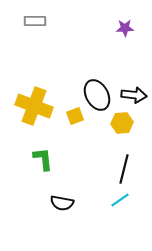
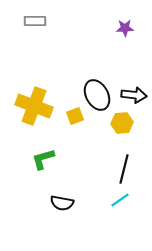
green L-shape: rotated 100 degrees counterclockwise
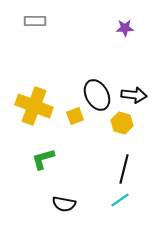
yellow hexagon: rotated 20 degrees clockwise
black semicircle: moved 2 px right, 1 px down
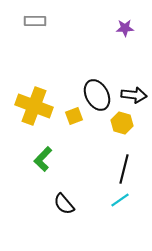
yellow square: moved 1 px left
green L-shape: rotated 30 degrees counterclockwise
black semicircle: rotated 40 degrees clockwise
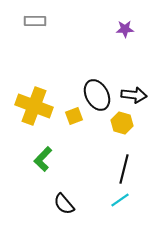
purple star: moved 1 px down
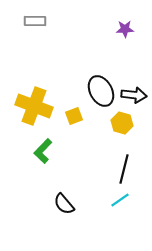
black ellipse: moved 4 px right, 4 px up
green L-shape: moved 8 px up
